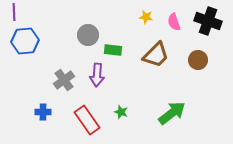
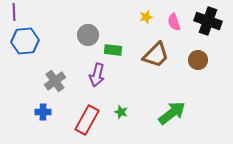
yellow star: rotated 24 degrees counterclockwise
purple arrow: rotated 10 degrees clockwise
gray cross: moved 9 px left, 1 px down
red rectangle: rotated 64 degrees clockwise
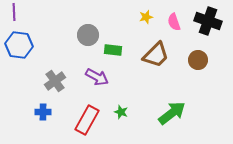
blue hexagon: moved 6 px left, 4 px down; rotated 12 degrees clockwise
purple arrow: moved 2 px down; rotated 75 degrees counterclockwise
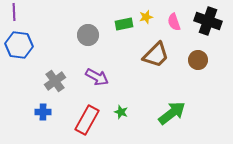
green rectangle: moved 11 px right, 26 px up; rotated 18 degrees counterclockwise
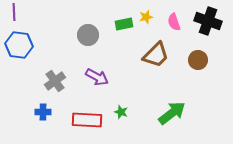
red rectangle: rotated 64 degrees clockwise
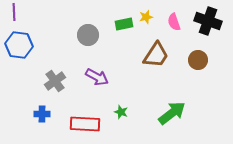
brown trapezoid: rotated 12 degrees counterclockwise
blue cross: moved 1 px left, 2 px down
red rectangle: moved 2 px left, 4 px down
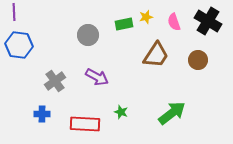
black cross: rotated 12 degrees clockwise
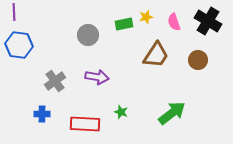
purple arrow: rotated 20 degrees counterclockwise
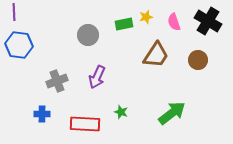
purple arrow: rotated 105 degrees clockwise
gray cross: moved 2 px right; rotated 15 degrees clockwise
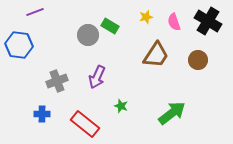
purple line: moved 21 px right; rotated 72 degrees clockwise
green rectangle: moved 14 px left, 2 px down; rotated 42 degrees clockwise
green star: moved 6 px up
red rectangle: rotated 36 degrees clockwise
